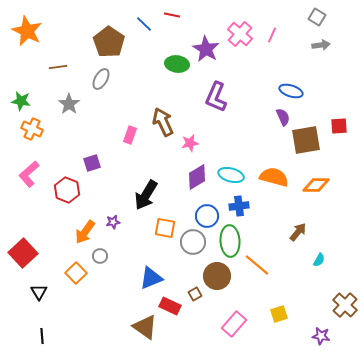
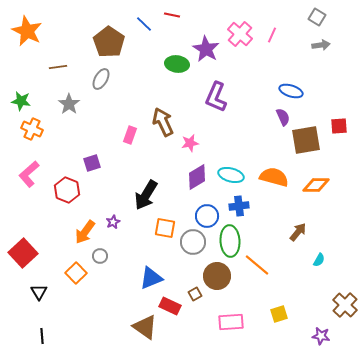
purple star at (113, 222): rotated 16 degrees counterclockwise
pink rectangle at (234, 324): moved 3 px left, 2 px up; rotated 45 degrees clockwise
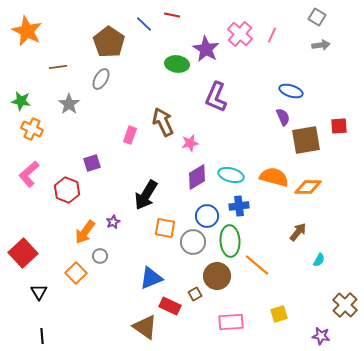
orange diamond at (316, 185): moved 8 px left, 2 px down
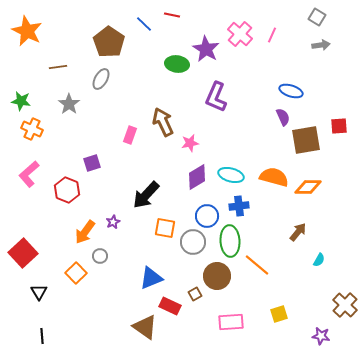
black arrow at (146, 195): rotated 12 degrees clockwise
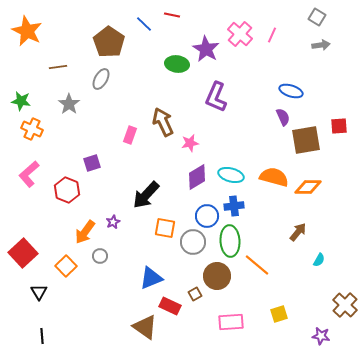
blue cross at (239, 206): moved 5 px left
orange square at (76, 273): moved 10 px left, 7 px up
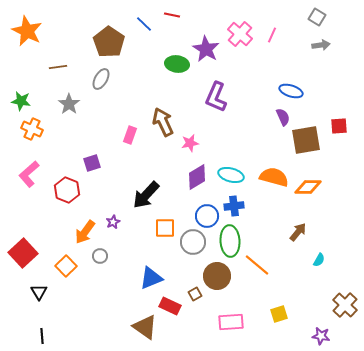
orange square at (165, 228): rotated 10 degrees counterclockwise
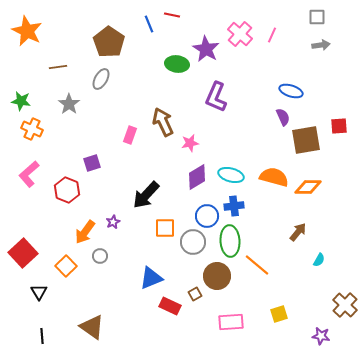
gray square at (317, 17): rotated 30 degrees counterclockwise
blue line at (144, 24): moved 5 px right; rotated 24 degrees clockwise
brown triangle at (145, 327): moved 53 px left
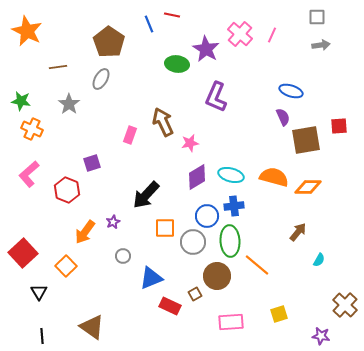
gray circle at (100, 256): moved 23 px right
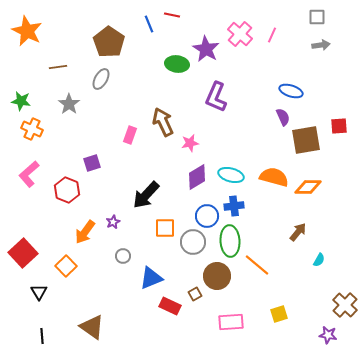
purple star at (321, 336): moved 7 px right, 1 px up
